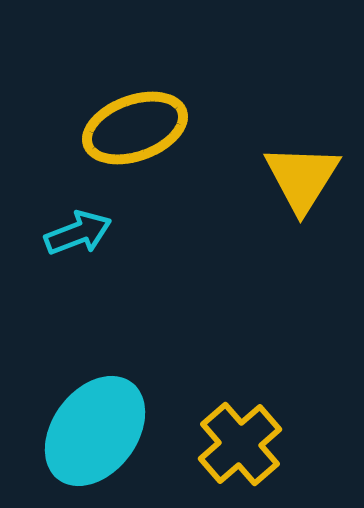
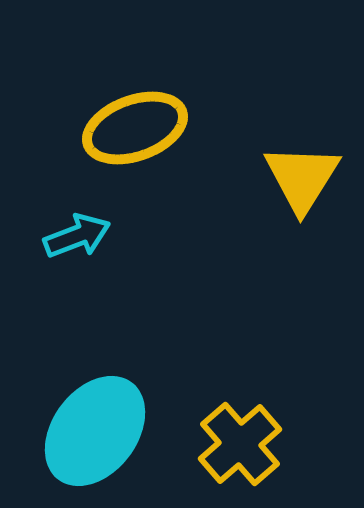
cyan arrow: moved 1 px left, 3 px down
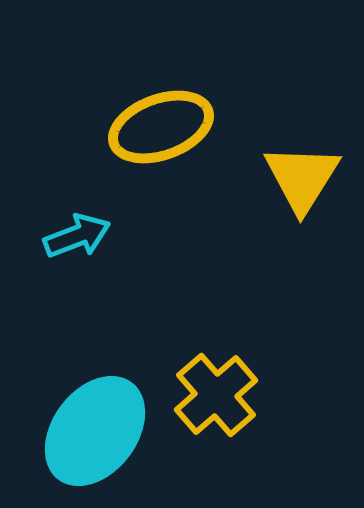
yellow ellipse: moved 26 px right, 1 px up
yellow cross: moved 24 px left, 49 px up
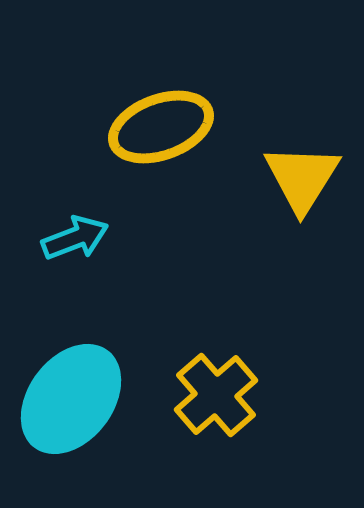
cyan arrow: moved 2 px left, 2 px down
cyan ellipse: moved 24 px left, 32 px up
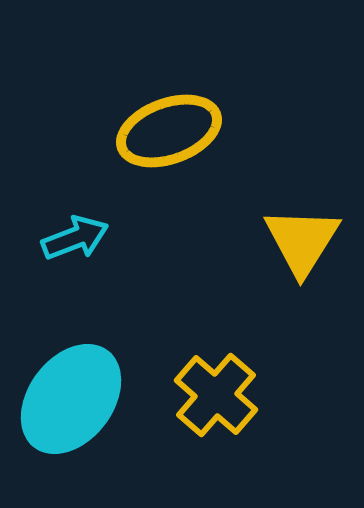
yellow ellipse: moved 8 px right, 4 px down
yellow triangle: moved 63 px down
yellow cross: rotated 8 degrees counterclockwise
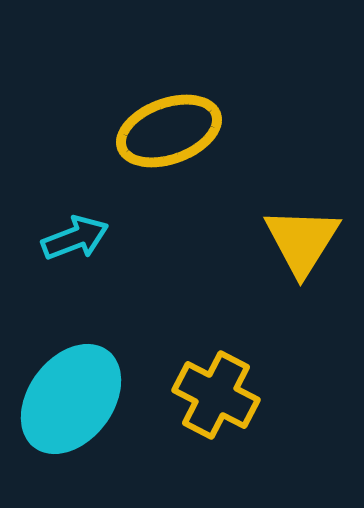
yellow cross: rotated 14 degrees counterclockwise
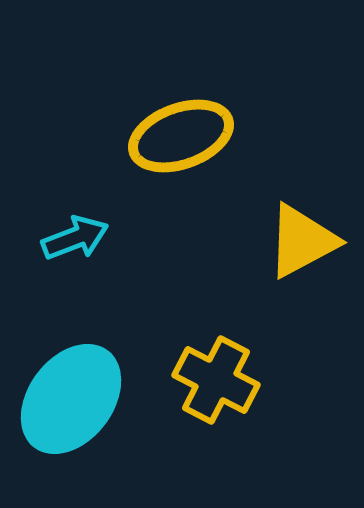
yellow ellipse: moved 12 px right, 5 px down
yellow triangle: rotated 30 degrees clockwise
yellow cross: moved 15 px up
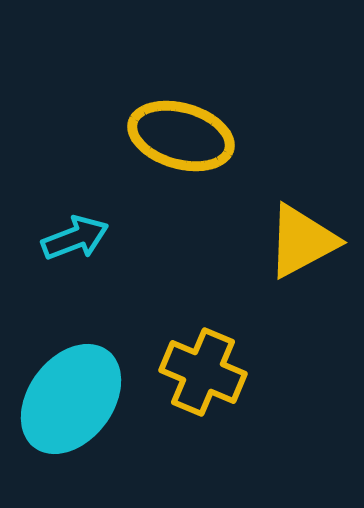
yellow ellipse: rotated 36 degrees clockwise
yellow cross: moved 13 px left, 8 px up; rotated 4 degrees counterclockwise
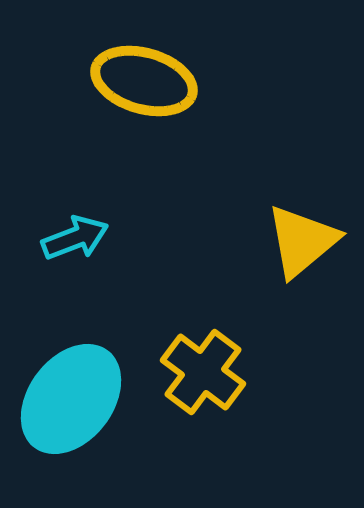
yellow ellipse: moved 37 px left, 55 px up
yellow triangle: rotated 12 degrees counterclockwise
yellow cross: rotated 14 degrees clockwise
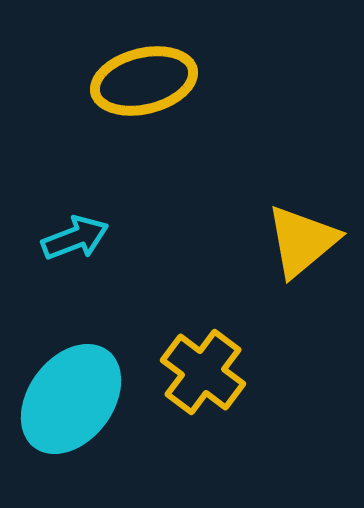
yellow ellipse: rotated 30 degrees counterclockwise
